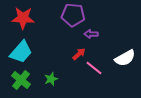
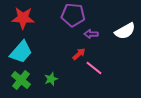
white semicircle: moved 27 px up
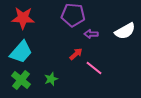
red arrow: moved 3 px left
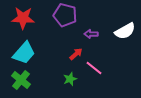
purple pentagon: moved 8 px left; rotated 10 degrees clockwise
cyan trapezoid: moved 3 px right, 1 px down
green star: moved 19 px right
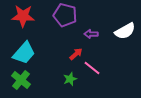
red star: moved 2 px up
pink line: moved 2 px left
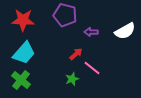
red star: moved 4 px down
purple arrow: moved 2 px up
green star: moved 2 px right
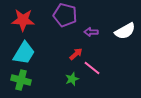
cyan trapezoid: rotated 10 degrees counterclockwise
green cross: rotated 24 degrees counterclockwise
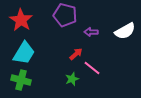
red star: moved 2 px left; rotated 30 degrees clockwise
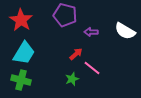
white semicircle: rotated 60 degrees clockwise
